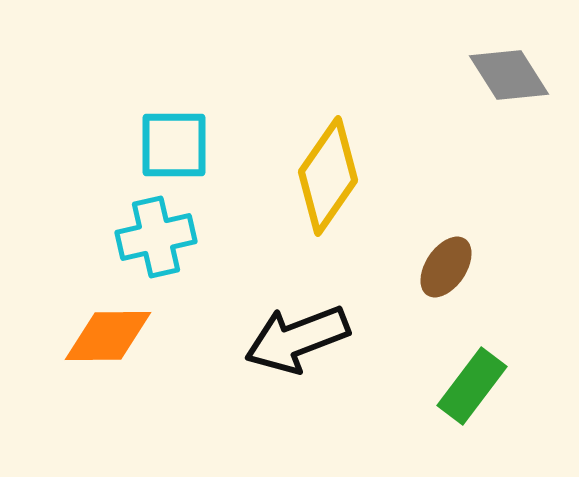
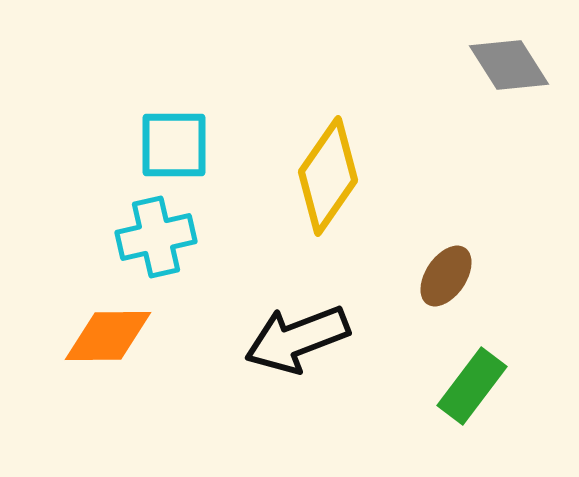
gray diamond: moved 10 px up
brown ellipse: moved 9 px down
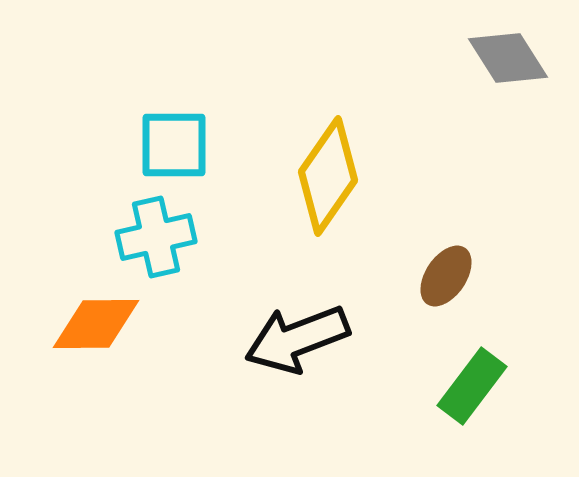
gray diamond: moved 1 px left, 7 px up
orange diamond: moved 12 px left, 12 px up
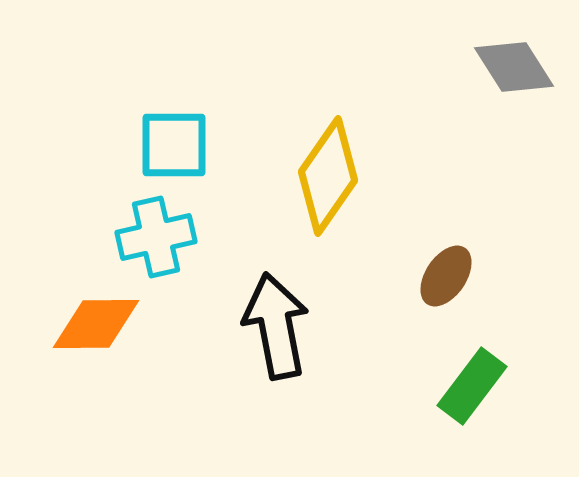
gray diamond: moved 6 px right, 9 px down
black arrow: moved 21 px left, 13 px up; rotated 100 degrees clockwise
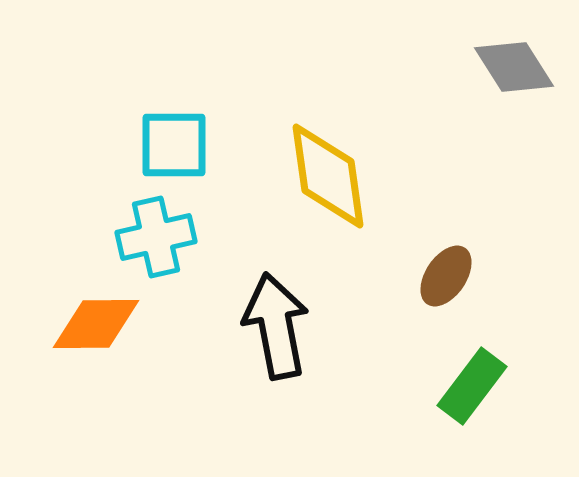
yellow diamond: rotated 43 degrees counterclockwise
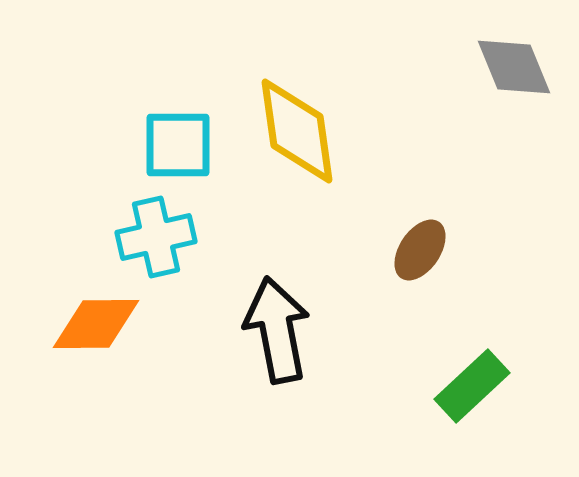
gray diamond: rotated 10 degrees clockwise
cyan square: moved 4 px right
yellow diamond: moved 31 px left, 45 px up
brown ellipse: moved 26 px left, 26 px up
black arrow: moved 1 px right, 4 px down
green rectangle: rotated 10 degrees clockwise
